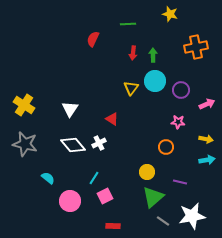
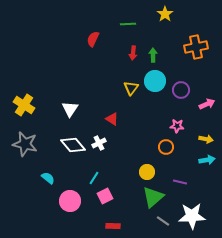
yellow star: moved 5 px left; rotated 21 degrees clockwise
pink star: moved 1 px left, 4 px down
white star: rotated 8 degrees clockwise
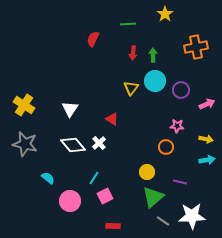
white cross: rotated 16 degrees counterclockwise
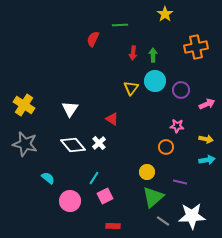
green line: moved 8 px left, 1 px down
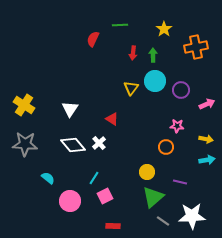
yellow star: moved 1 px left, 15 px down
gray star: rotated 10 degrees counterclockwise
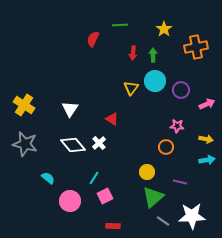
gray star: rotated 10 degrees clockwise
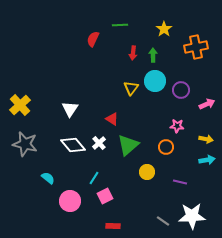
yellow cross: moved 4 px left; rotated 15 degrees clockwise
green triangle: moved 25 px left, 52 px up
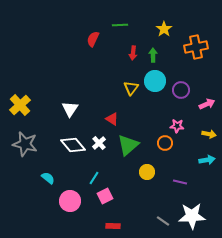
yellow arrow: moved 3 px right, 5 px up
orange circle: moved 1 px left, 4 px up
